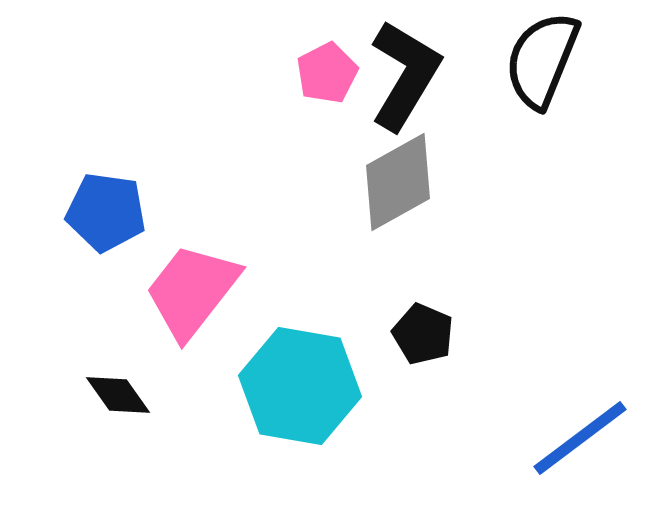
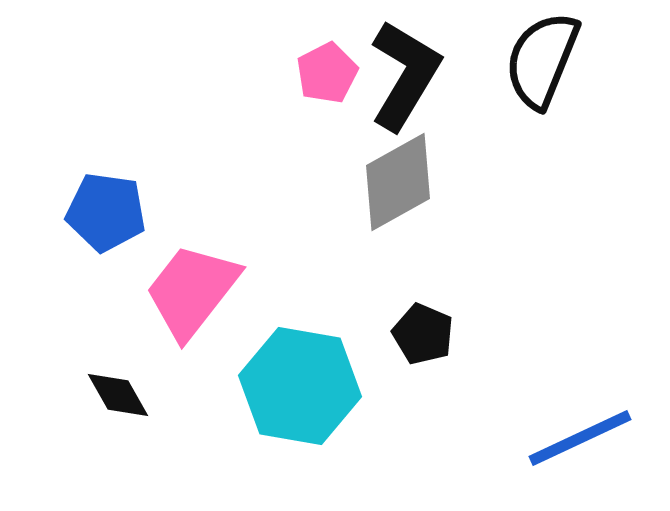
black diamond: rotated 6 degrees clockwise
blue line: rotated 12 degrees clockwise
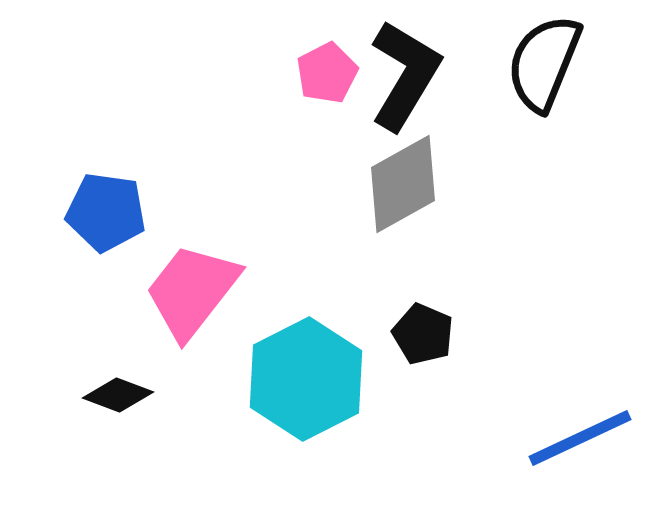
black semicircle: moved 2 px right, 3 px down
gray diamond: moved 5 px right, 2 px down
cyan hexagon: moved 6 px right, 7 px up; rotated 23 degrees clockwise
black diamond: rotated 40 degrees counterclockwise
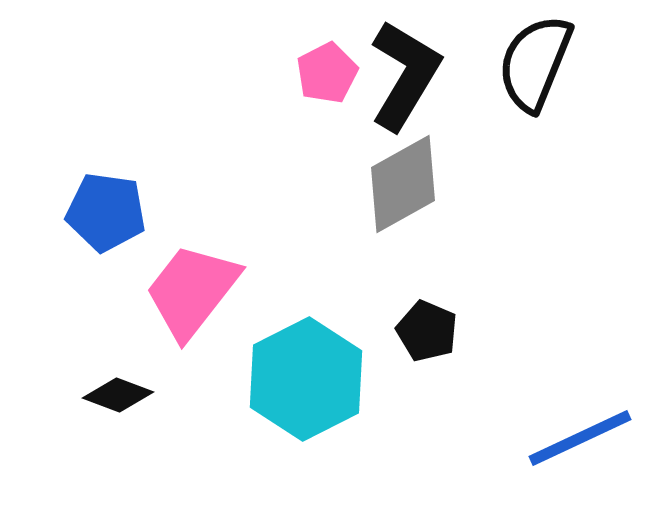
black semicircle: moved 9 px left
black pentagon: moved 4 px right, 3 px up
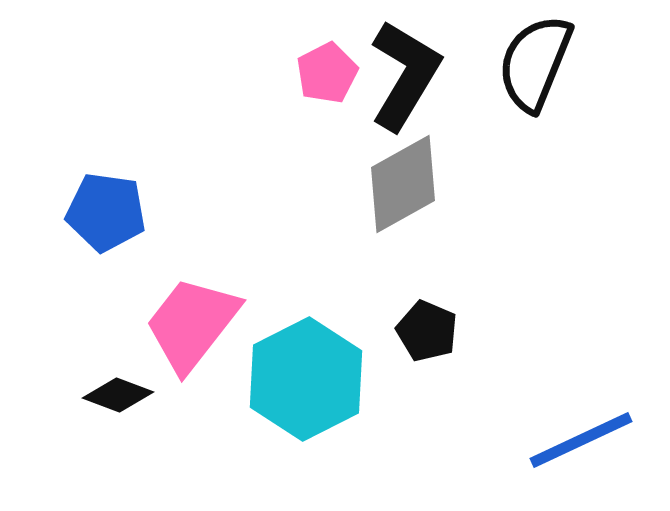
pink trapezoid: moved 33 px down
blue line: moved 1 px right, 2 px down
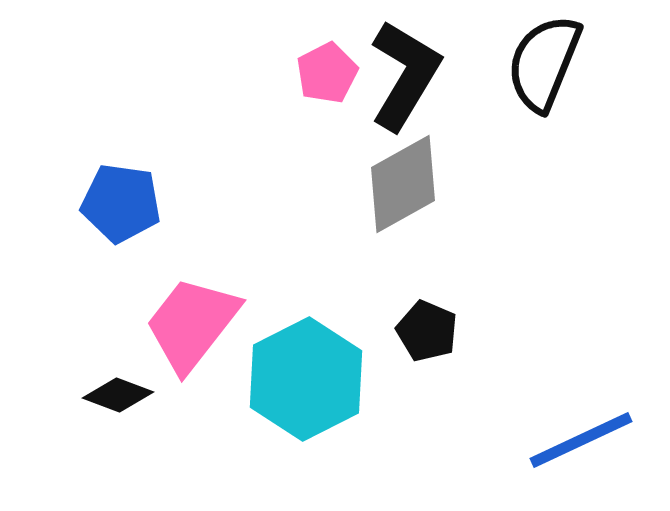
black semicircle: moved 9 px right
blue pentagon: moved 15 px right, 9 px up
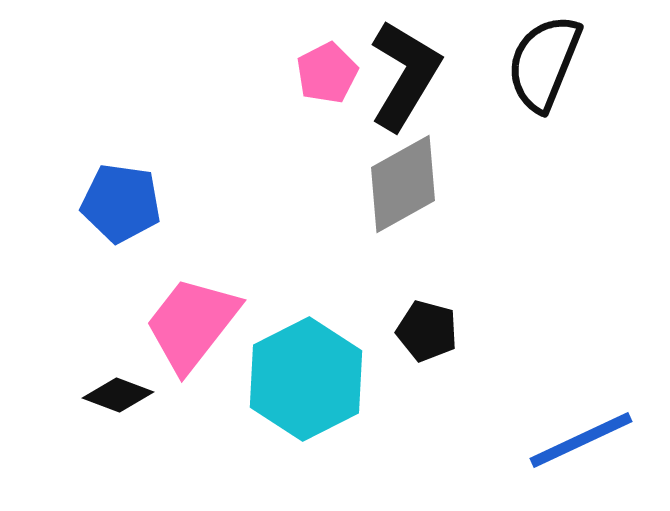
black pentagon: rotated 8 degrees counterclockwise
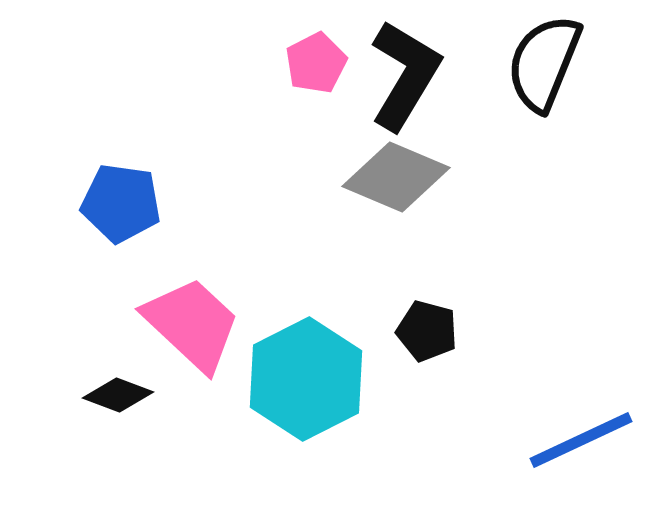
pink pentagon: moved 11 px left, 10 px up
gray diamond: moved 7 px left, 7 px up; rotated 52 degrees clockwise
pink trapezoid: rotated 95 degrees clockwise
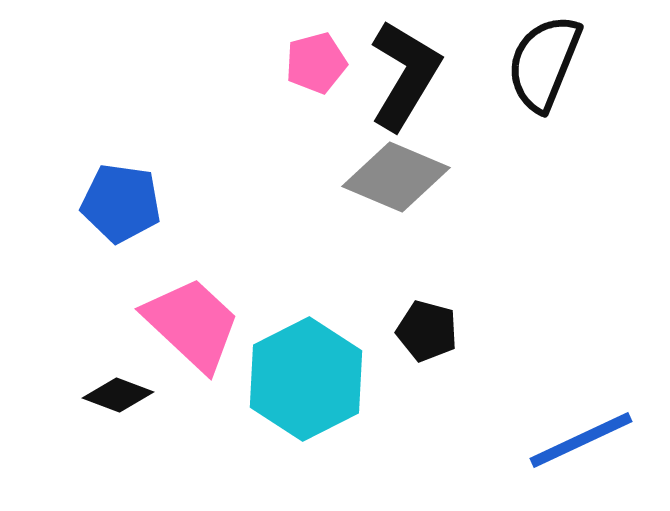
pink pentagon: rotated 12 degrees clockwise
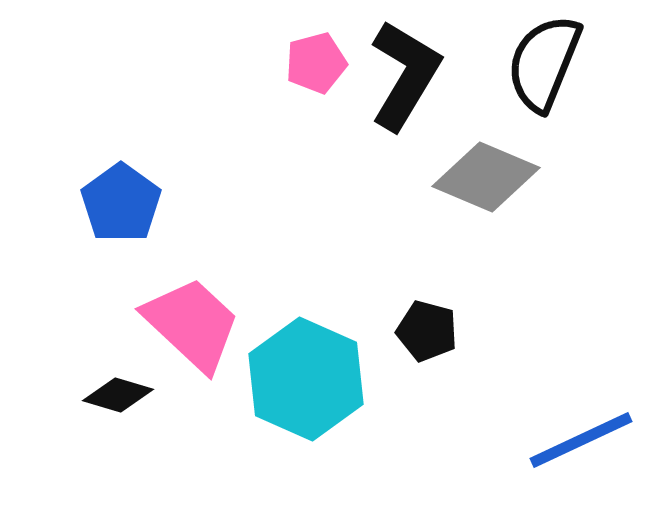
gray diamond: moved 90 px right
blue pentagon: rotated 28 degrees clockwise
cyan hexagon: rotated 9 degrees counterclockwise
black diamond: rotated 4 degrees counterclockwise
